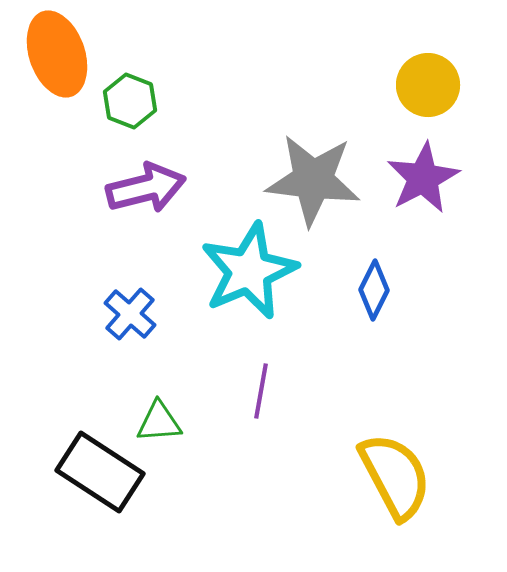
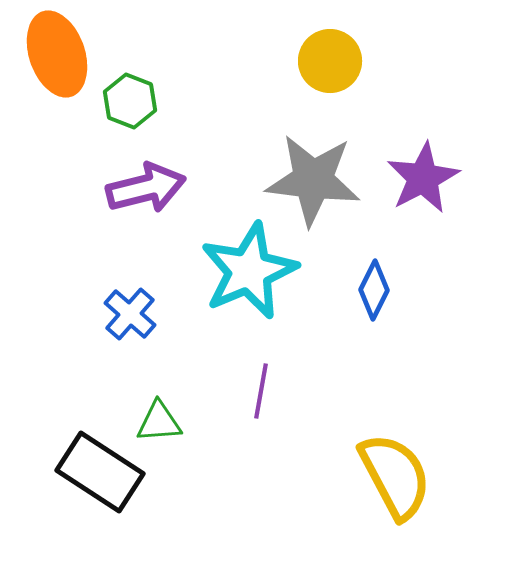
yellow circle: moved 98 px left, 24 px up
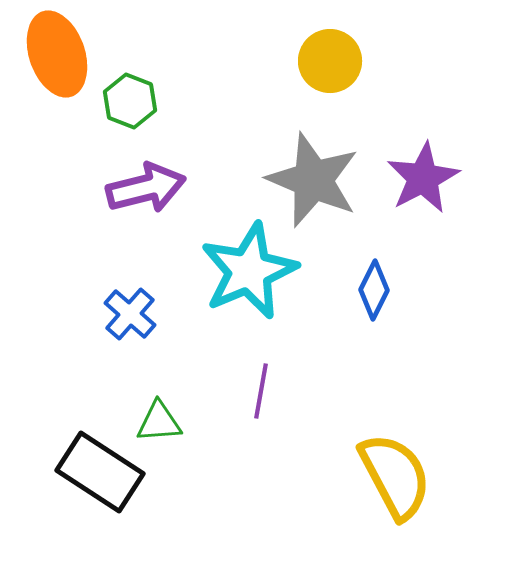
gray star: rotated 16 degrees clockwise
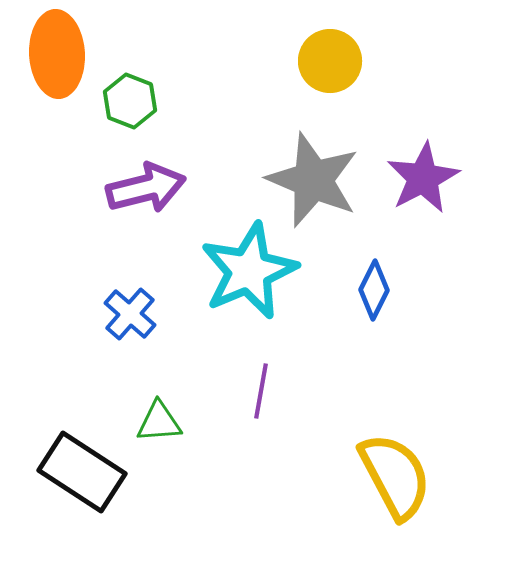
orange ellipse: rotated 16 degrees clockwise
black rectangle: moved 18 px left
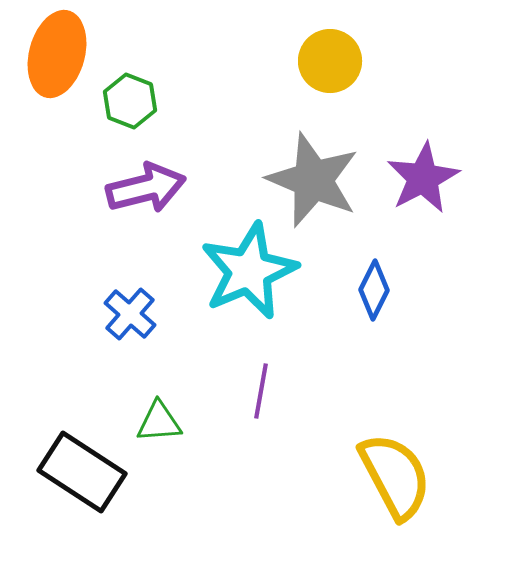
orange ellipse: rotated 18 degrees clockwise
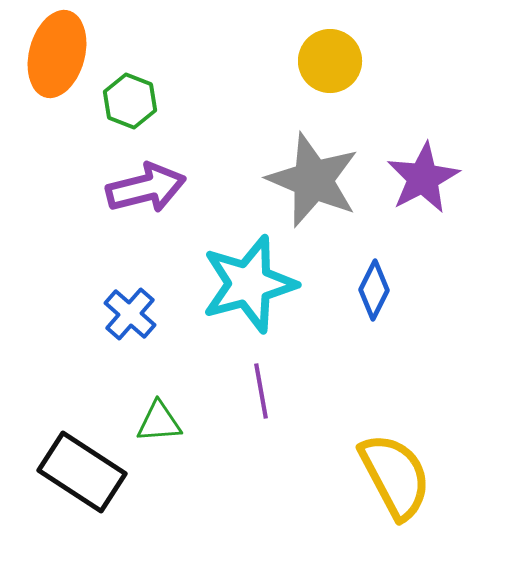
cyan star: moved 13 px down; rotated 8 degrees clockwise
purple line: rotated 20 degrees counterclockwise
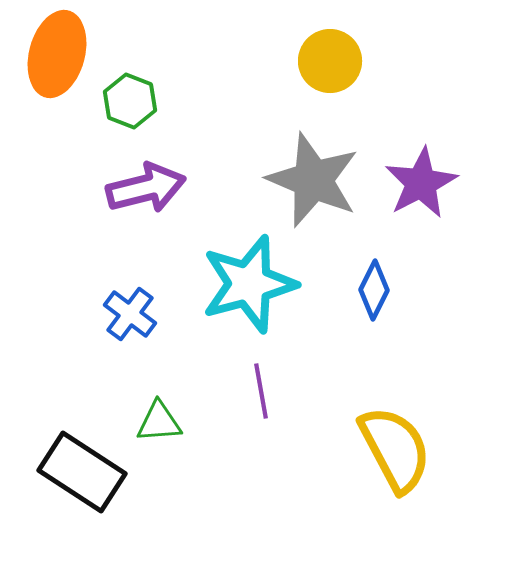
purple star: moved 2 px left, 5 px down
blue cross: rotated 4 degrees counterclockwise
yellow semicircle: moved 27 px up
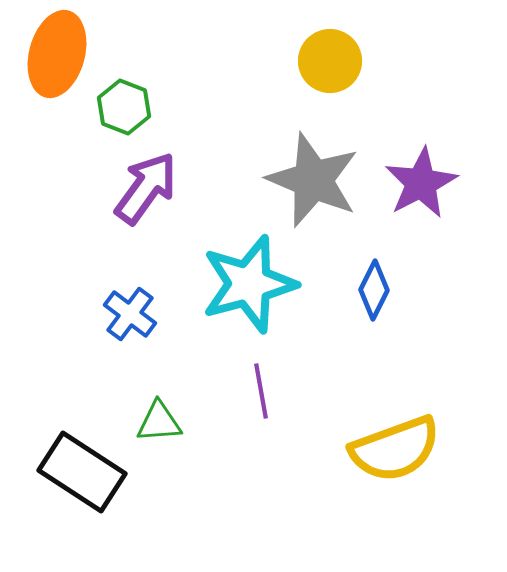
green hexagon: moved 6 px left, 6 px down
purple arrow: rotated 40 degrees counterclockwise
yellow semicircle: rotated 98 degrees clockwise
